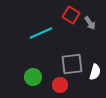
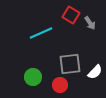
gray square: moved 2 px left
white semicircle: rotated 28 degrees clockwise
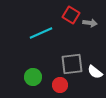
gray arrow: rotated 48 degrees counterclockwise
gray square: moved 2 px right
white semicircle: rotated 84 degrees clockwise
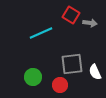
white semicircle: rotated 28 degrees clockwise
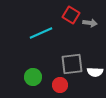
white semicircle: rotated 63 degrees counterclockwise
